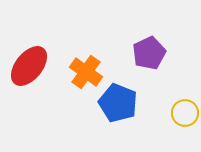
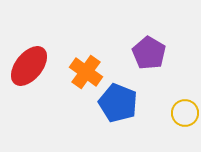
purple pentagon: rotated 16 degrees counterclockwise
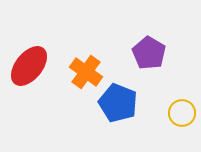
yellow circle: moved 3 px left
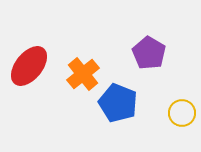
orange cross: moved 3 px left, 2 px down; rotated 16 degrees clockwise
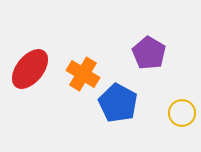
red ellipse: moved 1 px right, 3 px down
orange cross: rotated 20 degrees counterclockwise
blue pentagon: rotated 6 degrees clockwise
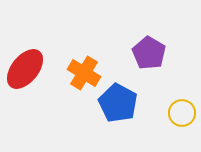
red ellipse: moved 5 px left
orange cross: moved 1 px right, 1 px up
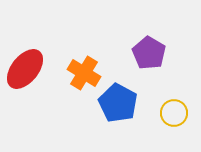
yellow circle: moved 8 px left
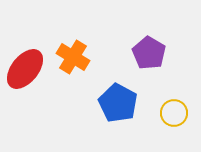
orange cross: moved 11 px left, 16 px up
